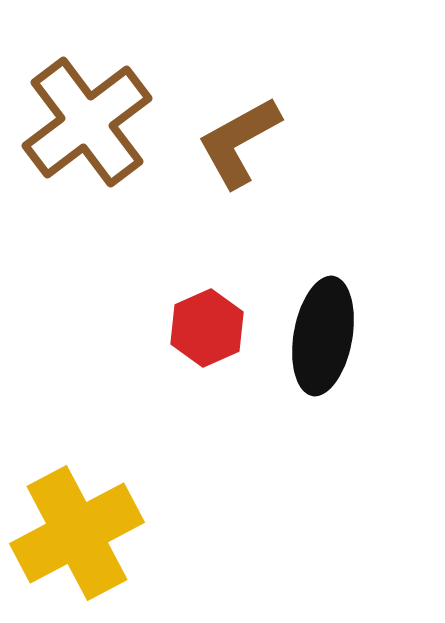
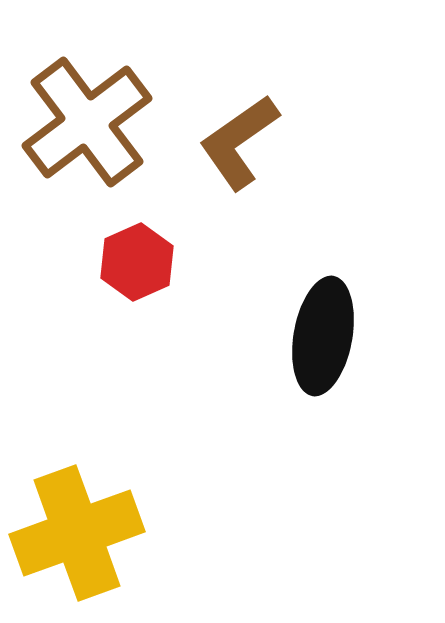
brown L-shape: rotated 6 degrees counterclockwise
red hexagon: moved 70 px left, 66 px up
yellow cross: rotated 8 degrees clockwise
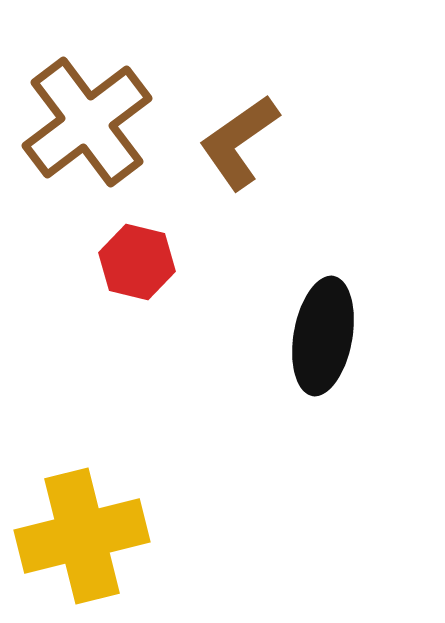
red hexagon: rotated 22 degrees counterclockwise
yellow cross: moved 5 px right, 3 px down; rotated 6 degrees clockwise
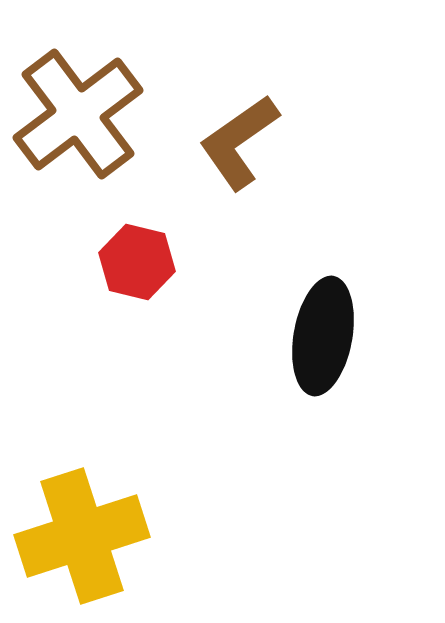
brown cross: moved 9 px left, 8 px up
yellow cross: rotated 4 degrees counterclockwise
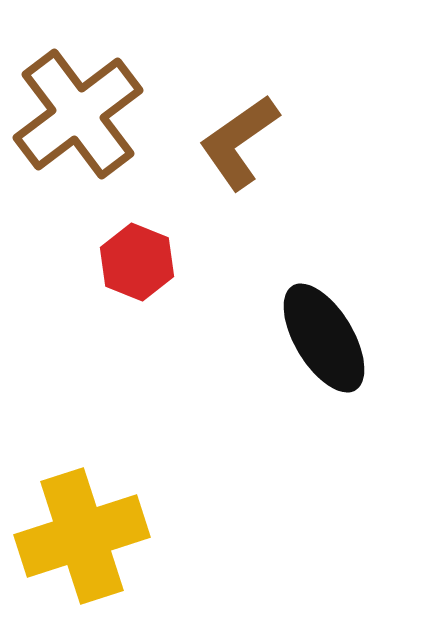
red hexagon: rotated 8 degrees clockwise
black ellipse: moved 1 px right, 2 px down; rotated 41 degrees counterclockwise
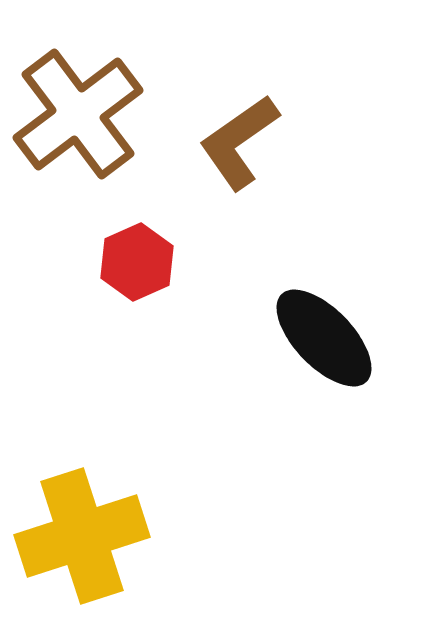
red hexagon: rotated 14 degrees clockwise
black ellipse: rotated 13 degrees counterclockwise
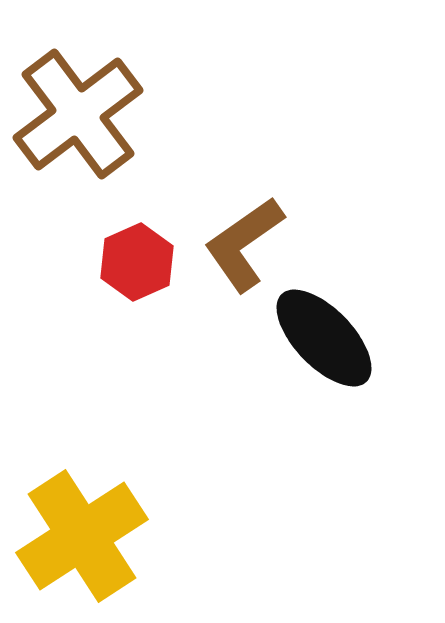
brown L-shape: moved 5 px right, 102 px down
yellow cross: rotated 15 degrees counterclockwise
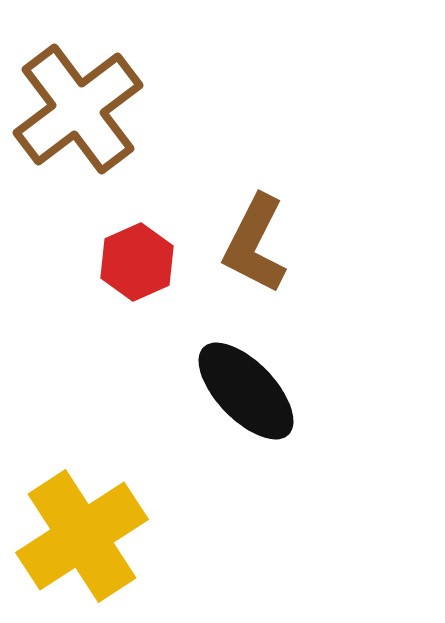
brown cross: moved 5 px up
brown L-shape: moved 11 px right; rotated 28 degrees counterclockwise
black ellipse: moved 78 px left, 53 px down
